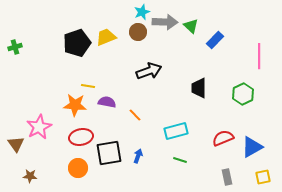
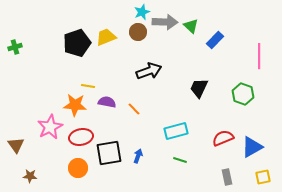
black trapezoid: rotated 25 degrees clockwise
green hexagon: rotated 15 degrees counterclockwise
orange line: moved 1 px left, 6 px up
pink star: moved 11 px right
brown triangle: moved 1 px down
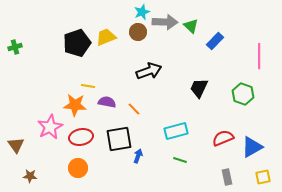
blue rectangle: moved 1 px down
black square: moved 10 px right, 14 px up
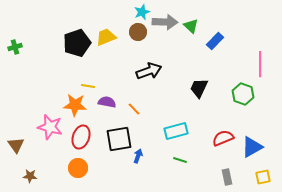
pink line: moved 1 px right, 8 px down
pink star: rotated 30 degrees counterclockwise
red ellipse: rotated 60 degrees counterclockwise
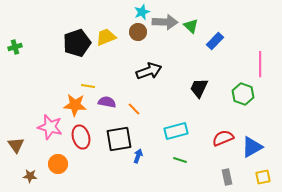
red ellipse: rotated 35 degrees counterclockwise
orange circle: moved 20 px left, 4 px up
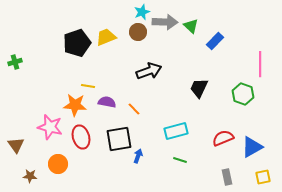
green cross: moved 15 px down
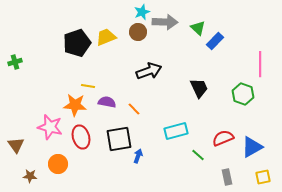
green triangle: moved 7 px right, 2 px down
black trapezoid: rotated 130 degrees clockwise
green line: moved 18 px right, 5 px up; rotated 24 degrees clockwise
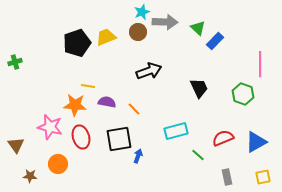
blue triangle: moved 4 px right, 5 px up
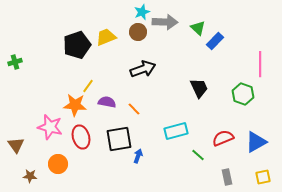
black pentagon: moved 2 px down
black arrow: moved 6 px left, 2 px up
yellow line: rotated 64 degrees counterclockwise
